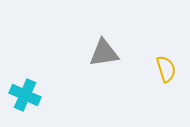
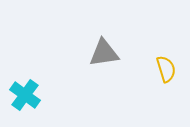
cyan cross: rotated 12 degrees clockwise
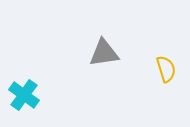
cyan cross: moved 1 px left
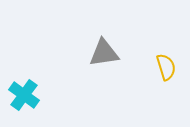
yellow semicircle: moved 2 px up
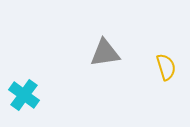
gray triangle: moved 1 px right
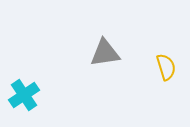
cyan cross: rotated 20 degrees clockwise
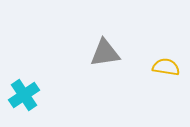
yellow semicircle: rotated 64 degrees counterclockwise
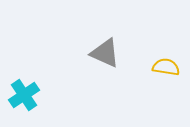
gray triangle: rotated 32 degrees clockwise
